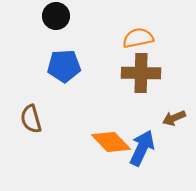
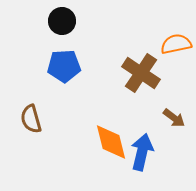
black circle: moved 6 px right, 5 px down
orange semicircle: moved 38 px right, 6 px down
brown cross: rotated 33 degrees clockwise
brown arrow: rotated 120 degrees counterclockwise
orange diamond: rotated 30 degrees clockwise
blue arrow: moved 4 px down; rotated 12 degrees counterclockwise
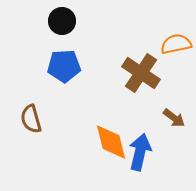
blue arrow: moved 2 px left
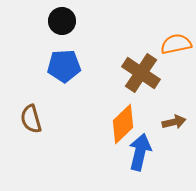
brown arrow: moved 4 px down; rotated 50 degrees counterclockwise
orange diamond: moved 12 px right, 18 px up; rotated 60 degrees clockwise
